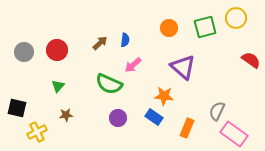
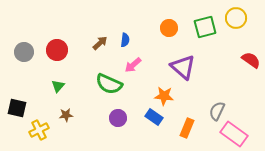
yellow cross: moved 2 px right, 2 px up
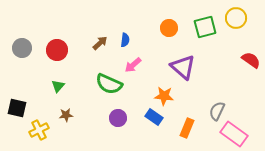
gray circle: moved 2 px left, 4 px up
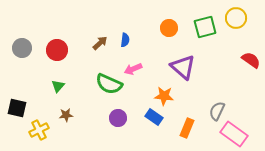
pink arrow: moved 4 px down; rotated 18 degrees clockwise
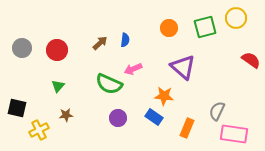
pink rectangle: rotated 28 degrees counterclockwise
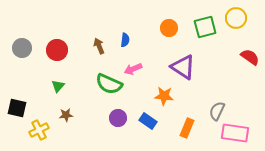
brown arrow: moved 1 px left, 3 px down; rotated 70 degrees counterclockwise
red semicircle: moved 1 px left, 3 px up
purple triangle: rotated 8 degrees counterclockwise
blue rectangle: moved 6 px left, 4 px down
pink rectangle: moved 1 px right, 1 px up
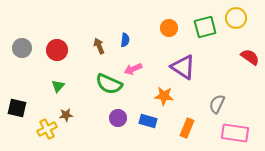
gray semicircle: moved 7 px up
blue rectangle: rotated 18 degrees counterclockwise
yellow cross: moved 8 px right, 1 px up
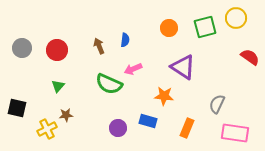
purple circle: moved 10 px down
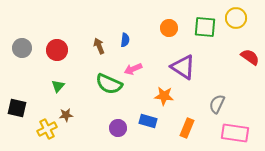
green square: rotated 20 degrees clockwise
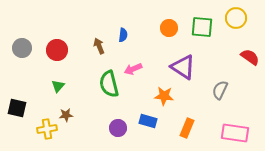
green square: moved 3 px left
blue semicircle: moved 2 px left, 5 px up
green semicircle: rotated 52 degrees clockwise
gray semicircle: moved 3 px right, 14 px up
yellow cross: rotated 18 degrees clockwise
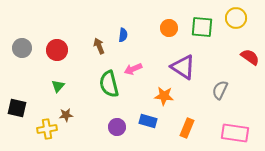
purple circle: moved 1 px left, 1 px up
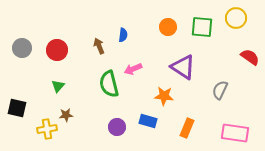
orange circle: moved 1 px left, 1 px up
